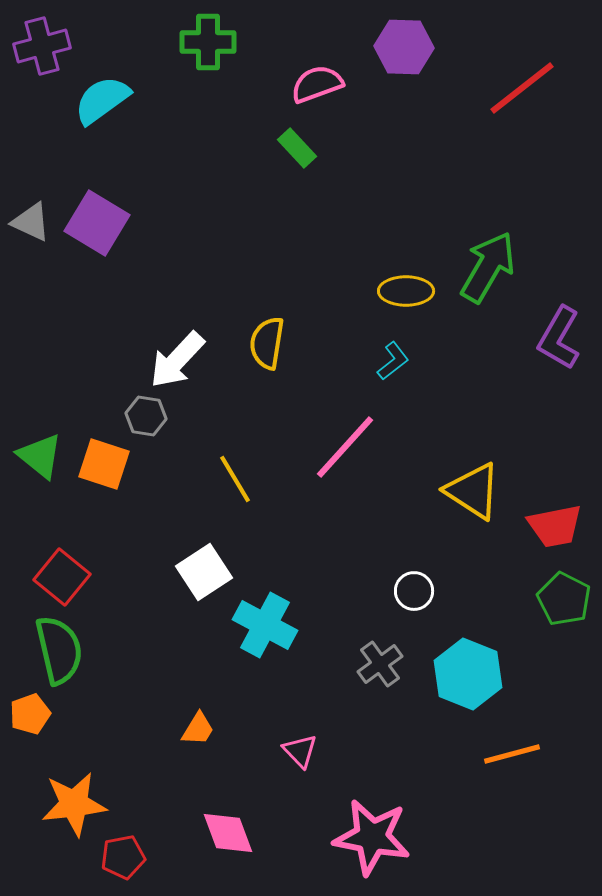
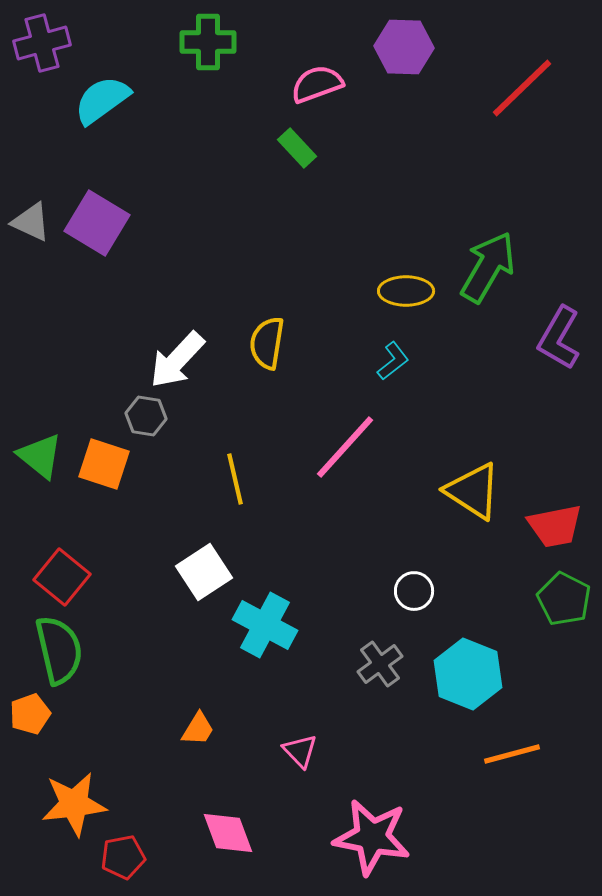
purple cross: moved 3 px up
red line: rotated 6 degrees counterclockwise
yellow line: rotated 18 degrees clockwise
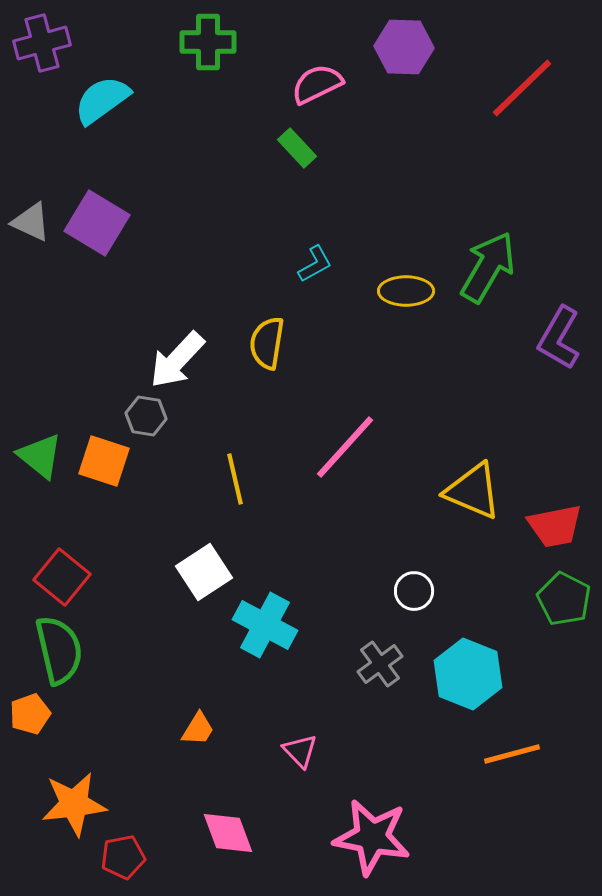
pink semicircle: rotated 6 degrees counterclockwise
cyan L-shape: moved 78 px left, 97 px up; rotated 9 degrees clockwise
orange square: moved 3 px up
yellow triangle: rotated 10 degrees counterclockwise
